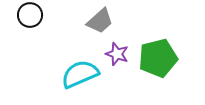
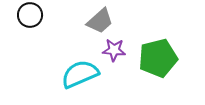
purple star: moved 3 px left, 4 px up; rotated 15 degrees counterclockwise
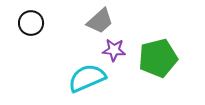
black circle: moved 1 px right, 8 px down
cyan semicircle: moved 7 px right, 4 px down
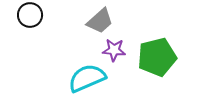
black circle: moved 1 px left, 8 px up
green pentagon: moved 1 px left, 1 px up
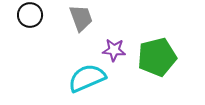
gray trapezoid: moved 19 px left, 3 px up; rotated 68 degrees counterclockwise
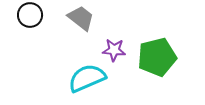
gray trapezoid: rotated 32 degrees counterclockwise
